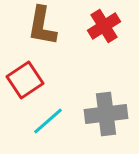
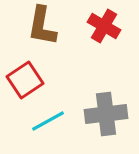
red cross: rotated 28 degrees counterclockwise
cyan line: rotated 12 degrees clockwise
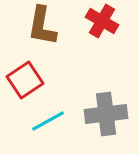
red cross: moved 2 px left, 5 px up
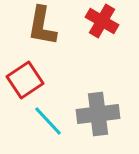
gray cross: moved 8 px left
cyan line: rotated 76 degrees clockwise
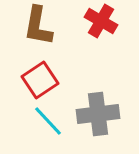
red cross: moved 1 px left
brown L-shape: moved 4 px left
red square: moved 15 px right
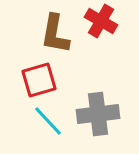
brown L-shape: moved 17 px right, 8 px down
red square: moved 1 px left; rotated 18 degrees clockwise
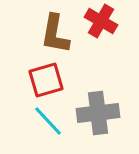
red square: moved 7 px right
gray cross: moved 1 px up
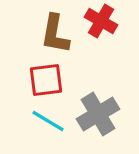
red square: rotated 9 degrees clockwise
gray cross: moved 1 px down; rotated 24 degrees counterclockwise
cyan line: rotated 16 degrees counterclockwise
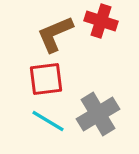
red cross: rotated 12 degrees counterclockwise
brown L-shape: rotated 57 degrees clockwise
red square: moved 1 px up
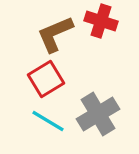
red square: rotated 24 degrees counterclockwise
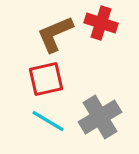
red cross: moved 2 px down
red square: rotated 18 degrees clockwise
gray cross: moved 2 px right, 3 px down
